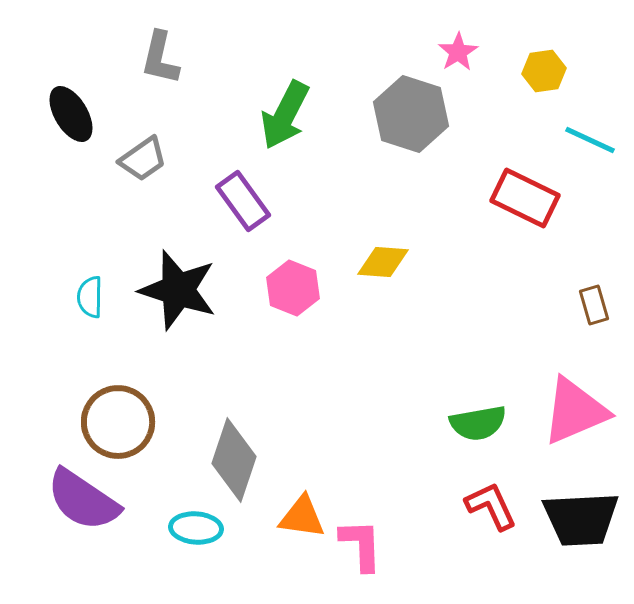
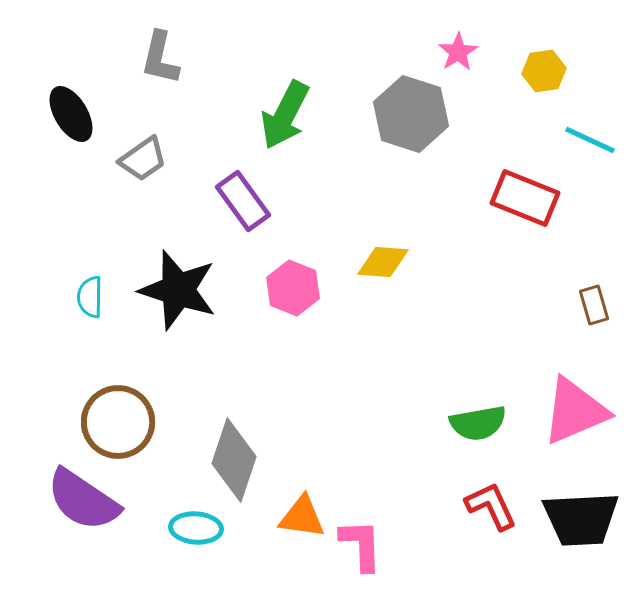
red rectangle: rotated 4 degrees counterclockwise
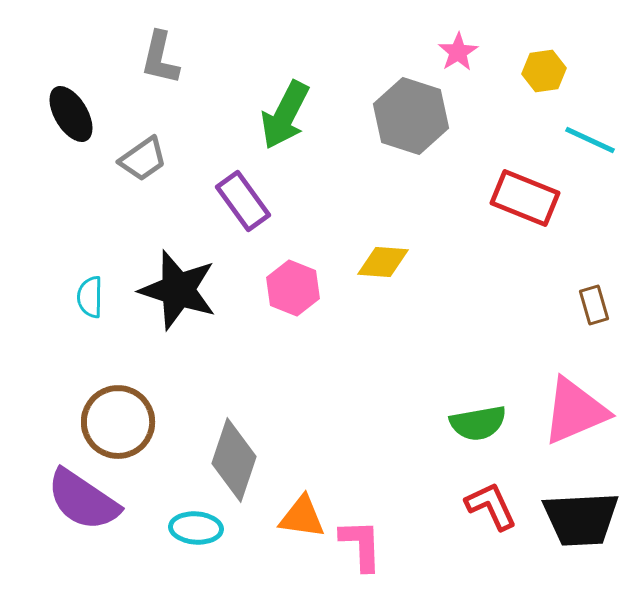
gray hexagon: moved 2 px down
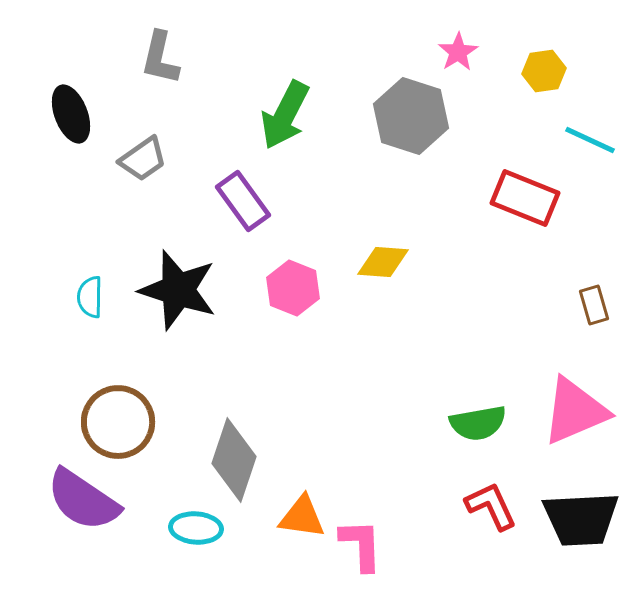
black ellipse: rotated 10 degrees clockwise
